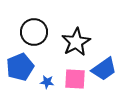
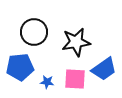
black star: rotated 20 degrees clockwise
blue pentagon: rotated 16 degrees clockwise
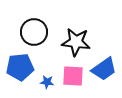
black star: rotated 16 degrees clockwise
pink square: moved 2 px left, 3 px up
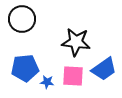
black circle: moved 12 px left, 13 px up
blue pentagon: moved 5 px right, 1 px down
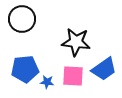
blue pentagon: moved 1 px down
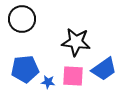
blue star: moved 1 px right
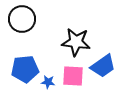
blue trapezoid: moved 1 px left, 3 px up
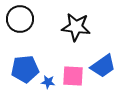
black circle: moved 2 px left
black star: moved 15 px up
